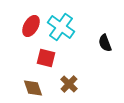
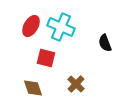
cyan cross: rotated 12 degrees counterclockwise
brown cross: moved 7 px right
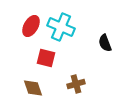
brown cross: rotated 30 degrees clockwise
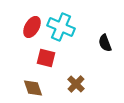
red ellipse: moved 1 px right, 1 px down
brown cross: rotated 30 degrees counterclockwise
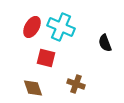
brown cross: rotated 24 degrees counterclockwise
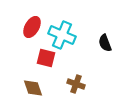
cyan cross: moved 1 px right, 8 px down
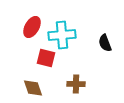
cyan cross: rotated 28 degrees counterclockwise
brown cross: rotated 18 degrees counterclockwise
